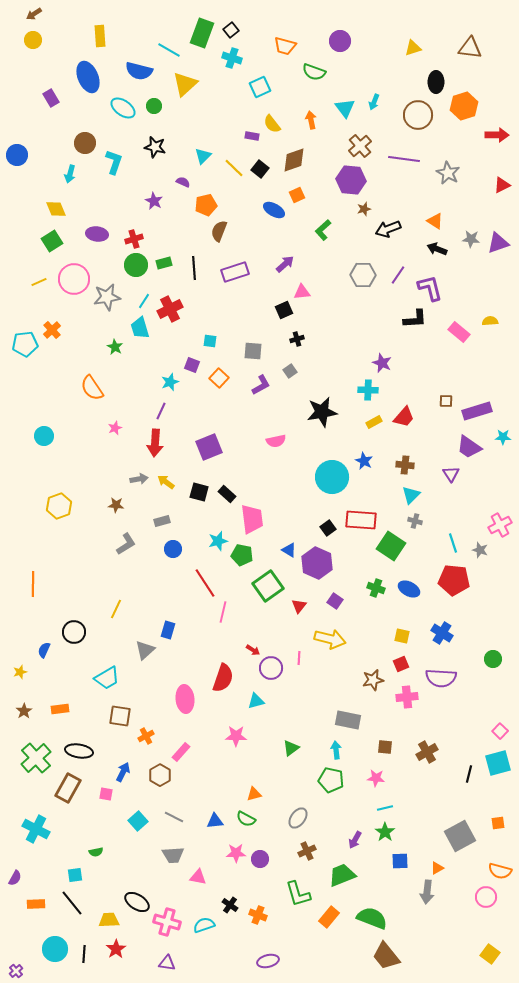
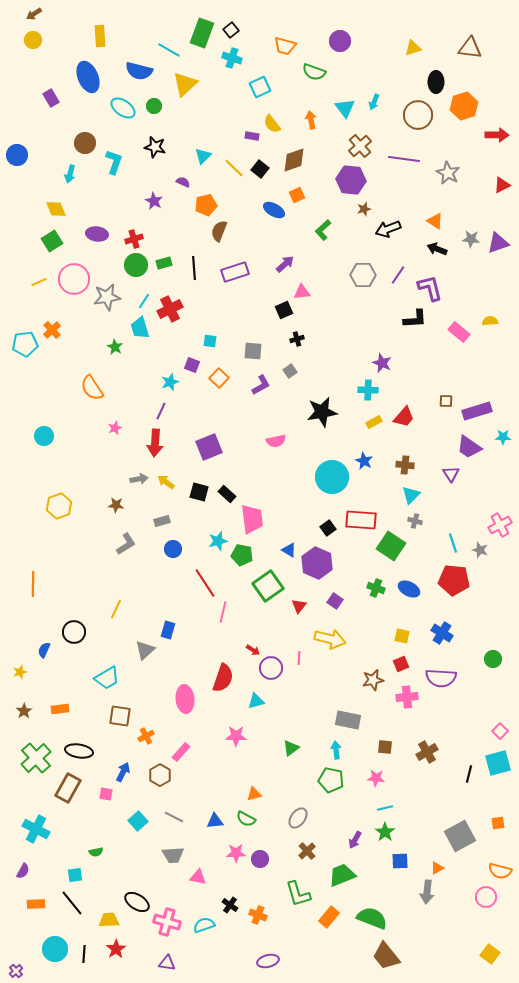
brown cross at (307, 851): rotated 18 degrees counterclockwise
purple semicircle at (15, 878): moved 8 px right, 7 px up
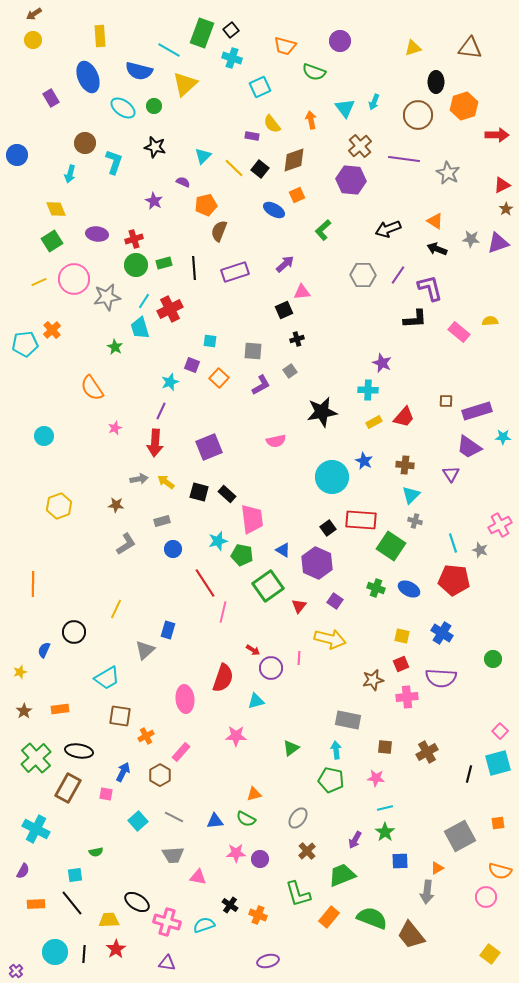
brown star at (364, 209): moved 142 px right; rotated 16 degrees counterclockwise
blue triangle at (289, 550): moved 6 px left
cyan circle at (55, 949): moved 3 px down
brown trapezoid at (386, 956): moved 25 px right, 21 px up
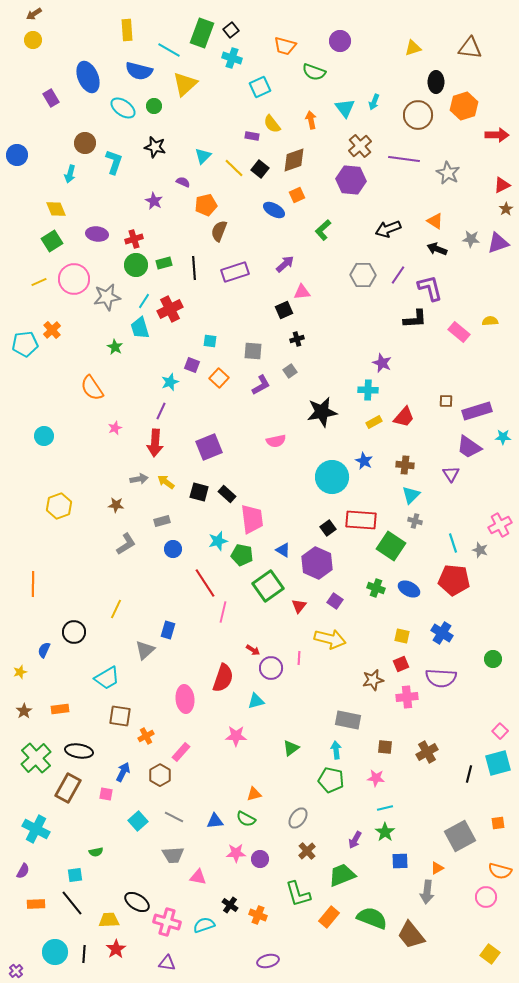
yellow rectangle at (100, 36): moved 27 px right, 6 px up
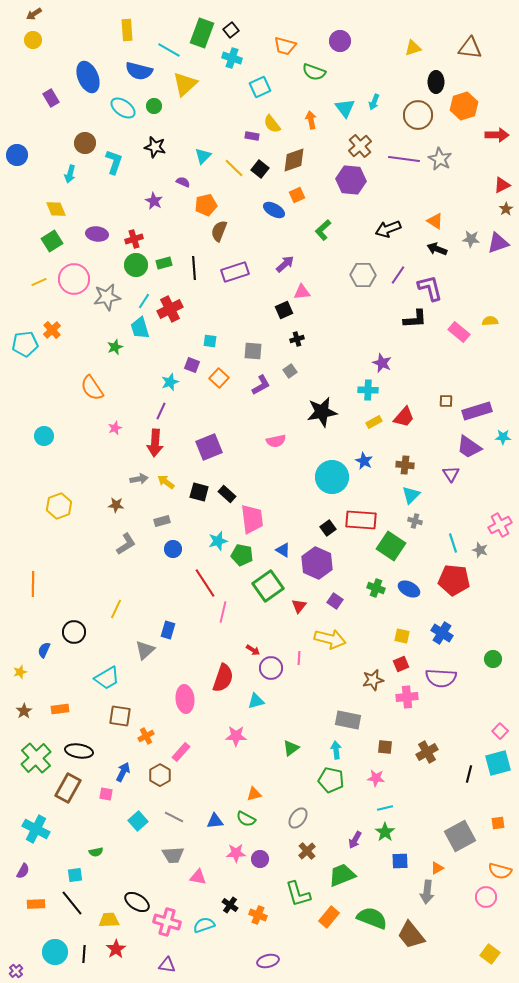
gray star at (448, 173): moved 8 px left, 14 px up
green star at (115, 347): rotated 21 degrees clockwise
purple triangle at (167, 963): moved 2 px down
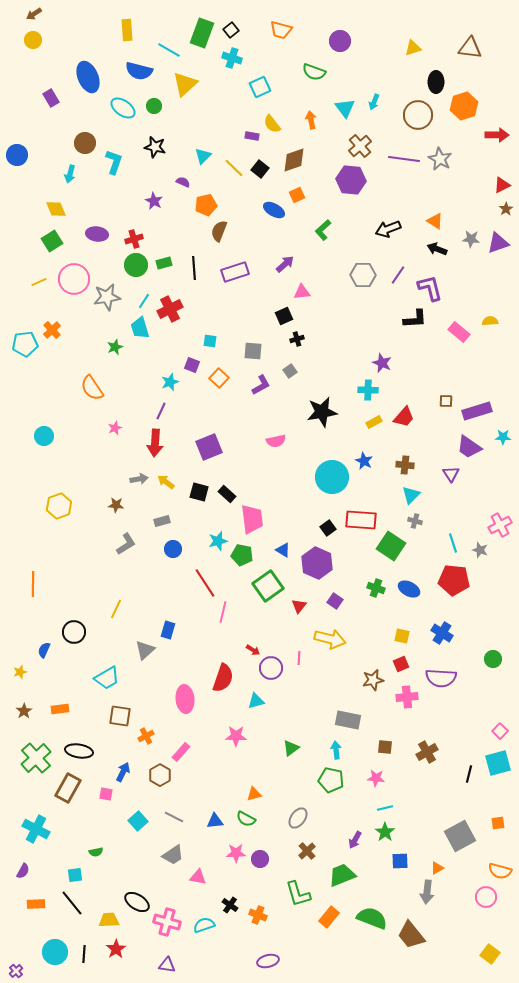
orange trapezoid at (285, 46): moved 4 px left, 16 px up
black square at (284, 310): moved 6 px down
gray trapezoid at (173, 855): rotated 30 degrees counterclockwise
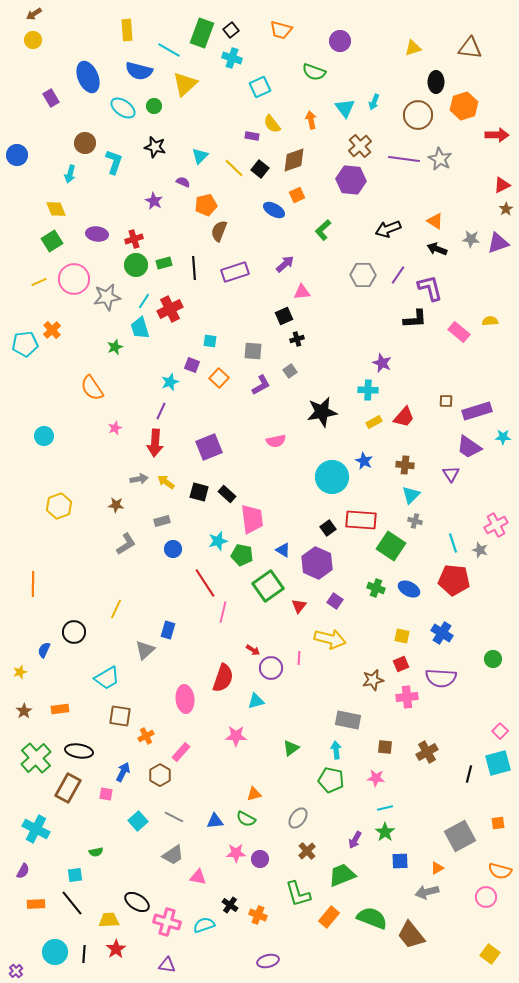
cyan triangle at (203, 156): moved 3 px left
pink cross at (500, 525): moved 4 px left
gray arrow at (427, 892): rotated 70 degrees clockwise
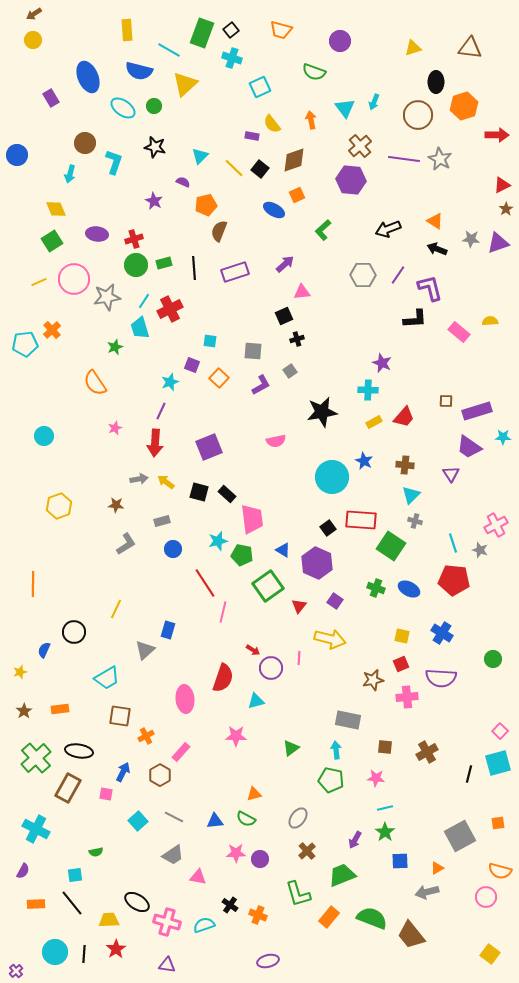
orange semicircle at (92, 388): moved 3 px right, 5 px up
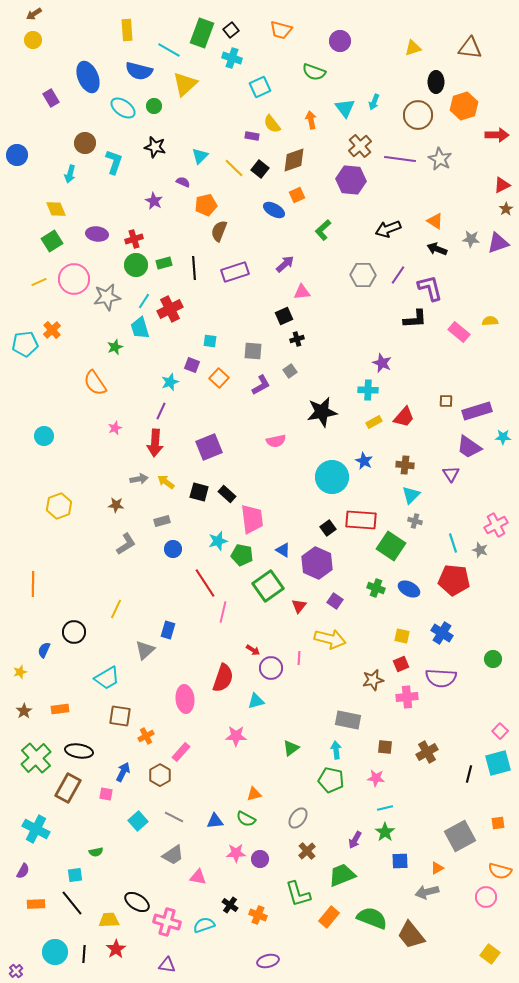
purple line at (404, 159): moved 4 px left
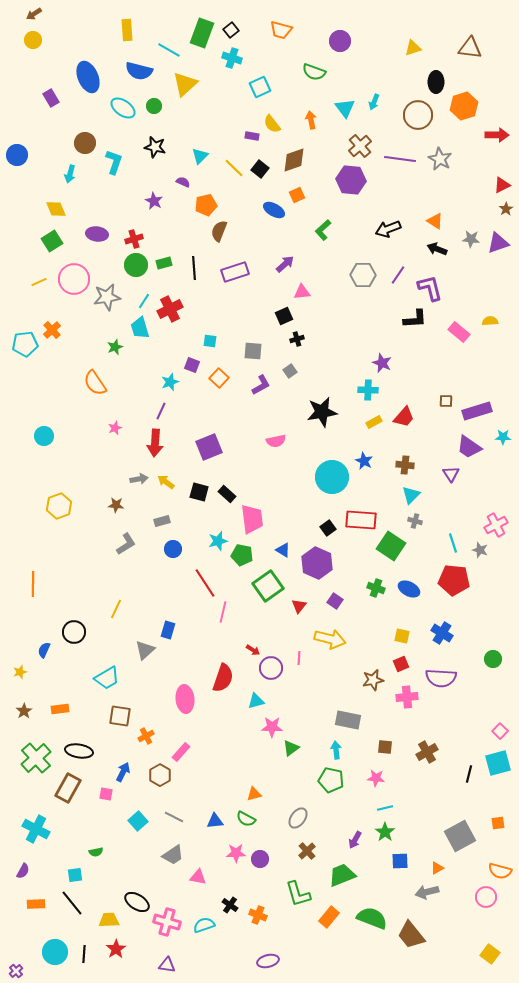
pink star at (236, 736): moved 36 px right, 9 px up
